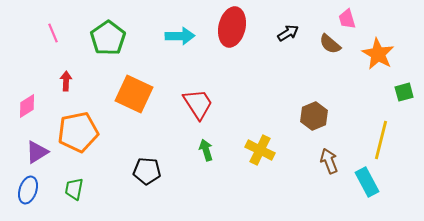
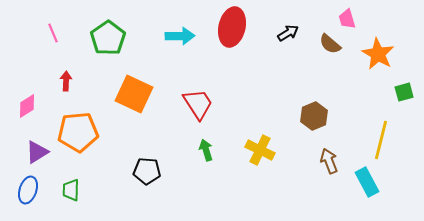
orange pentagon: rotated 6 degrees clockwise
green trapezoid: moved 3 px left, 1 px down; rotated 10 degrees counterclockwise
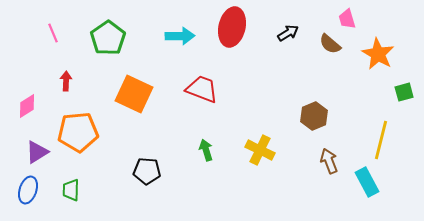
red trapezoid: moved 4 px right, 15 px up; rotated 36 degrees counterclockwise
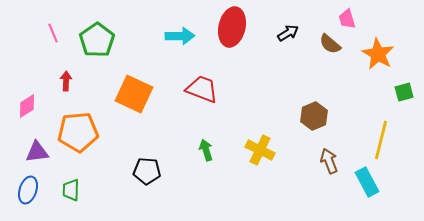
green pentagon: moved 11 px left, 2 px down
purple triangle: rotated 25 degrees clockwise
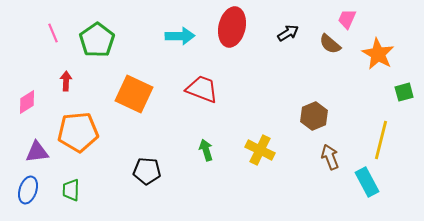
pink trapezoid: rotated 40 degrees clockwise
pink diamond: moved 4 px up
brown arrow: moved 1 px right, 4 px up
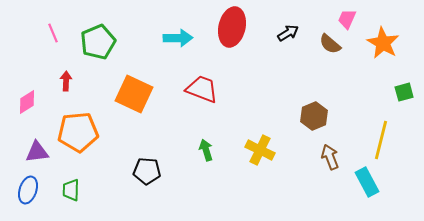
cyan arrow: moved 2 px left, 2 px down
green pentagon: moved 1 px right, 2 px down; rotated 12 degrees clockwise
orange star: moved 5 px right, 11 px up
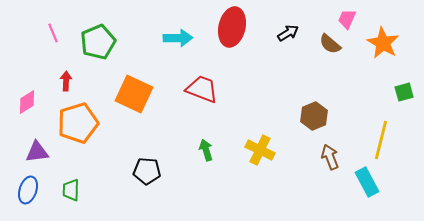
orange pentagon: moved 9 px up; rotated 12 degrees counterclockwise
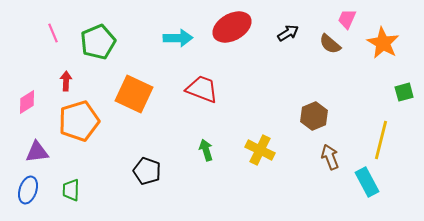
red ellipse: rotated 48 degrees clockwise
orange pentagon: moved 1 px right, 2 px up
black pentagon: rotated 16 degrees clockwise
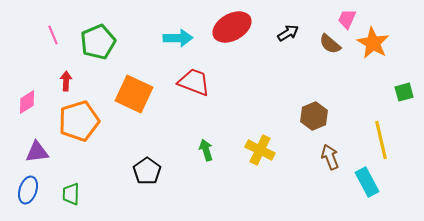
pink line: moved 2 px down
orange star: moved 10 px left
red trapezoid: moved 8 px left, 7 px up
yellow line: rotated 27 degrees counterclockwise
black pentagon: rotated 16 degrees clockwise
green trapezoid: moved 4 px down
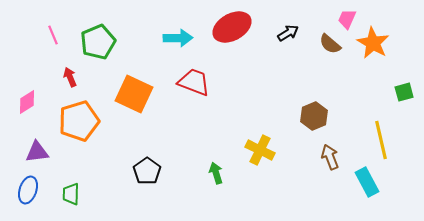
red arrow: moved 4 px right, 4 px up; rotated 24 degrees counterclockwise
green arrow: moved 10 px right, 23 px down
